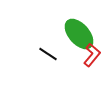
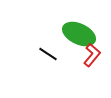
green ellipse: rotated 24 degrees counterclockwise
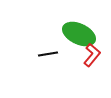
black line: rotated 42 degrees counterclockwise
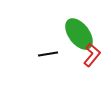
green ellipse: rotated 28 degrees clockwise
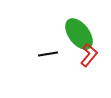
red L-shape: moved 3 px left
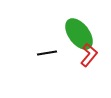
black line: moved 1 px left, 1 px up
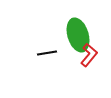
green ellipse: moved 1 px left, 1 px down; rotated 20 degrees clockwise
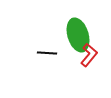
black line: rotated 12 degrees clockwise
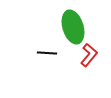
green ellipse: moved 5 px left, 8 px up
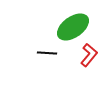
green ellipse: rotated 72 degrees clockwise
